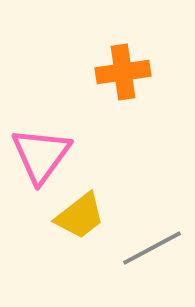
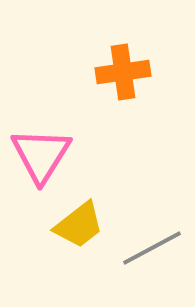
pink triangle: rotated 4 degrees counterclockwise
yellow trapezoid: moved 1 px left, 9 px down
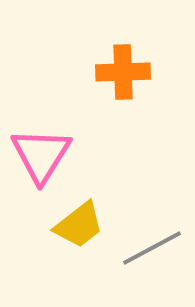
orange cross: rotated 6 degrees clockwise
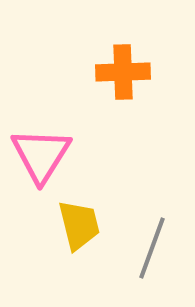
yellow trapezoid: rotated 66 degrees counterclockwise
gray line: rotated 42 degrees counterclockwise
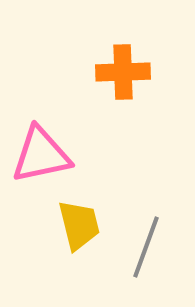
pink triangle: rotated 46 degrees clockwise
gray line: moved 6 px left, 1 px up
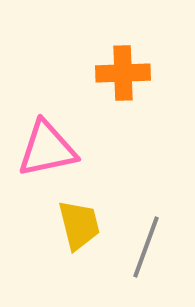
orange cross: moved 1 px down
pink triangle: moved 6 px right, 6 px up
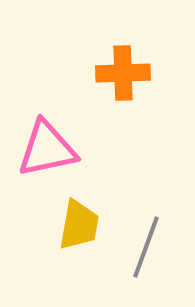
yellow trapezoid: rotated 24 degrees clockwise
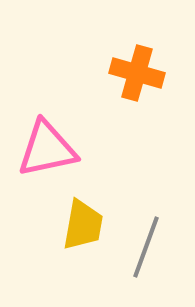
orange cross: moved 14 px right; rotated 18 degrees clockwise
yellow trapezoid: moved 4 px right
